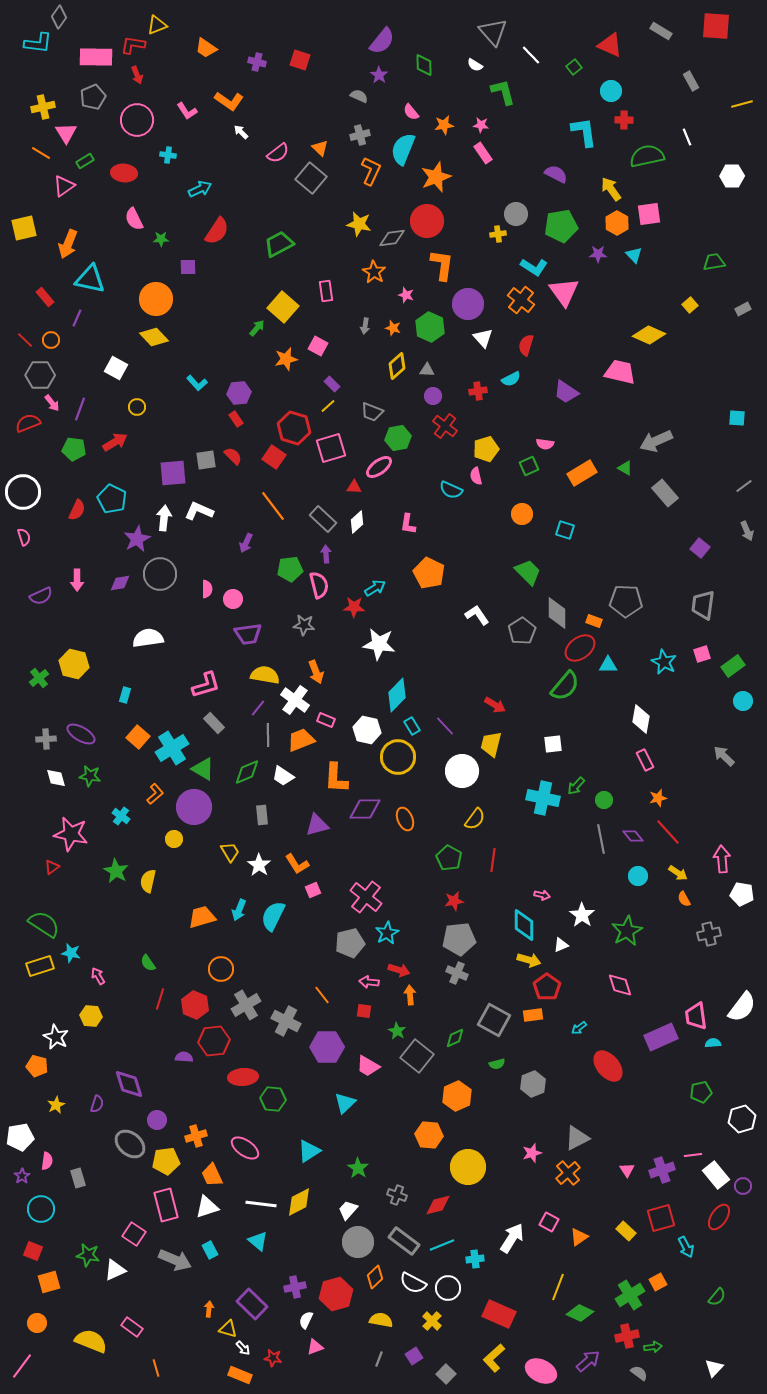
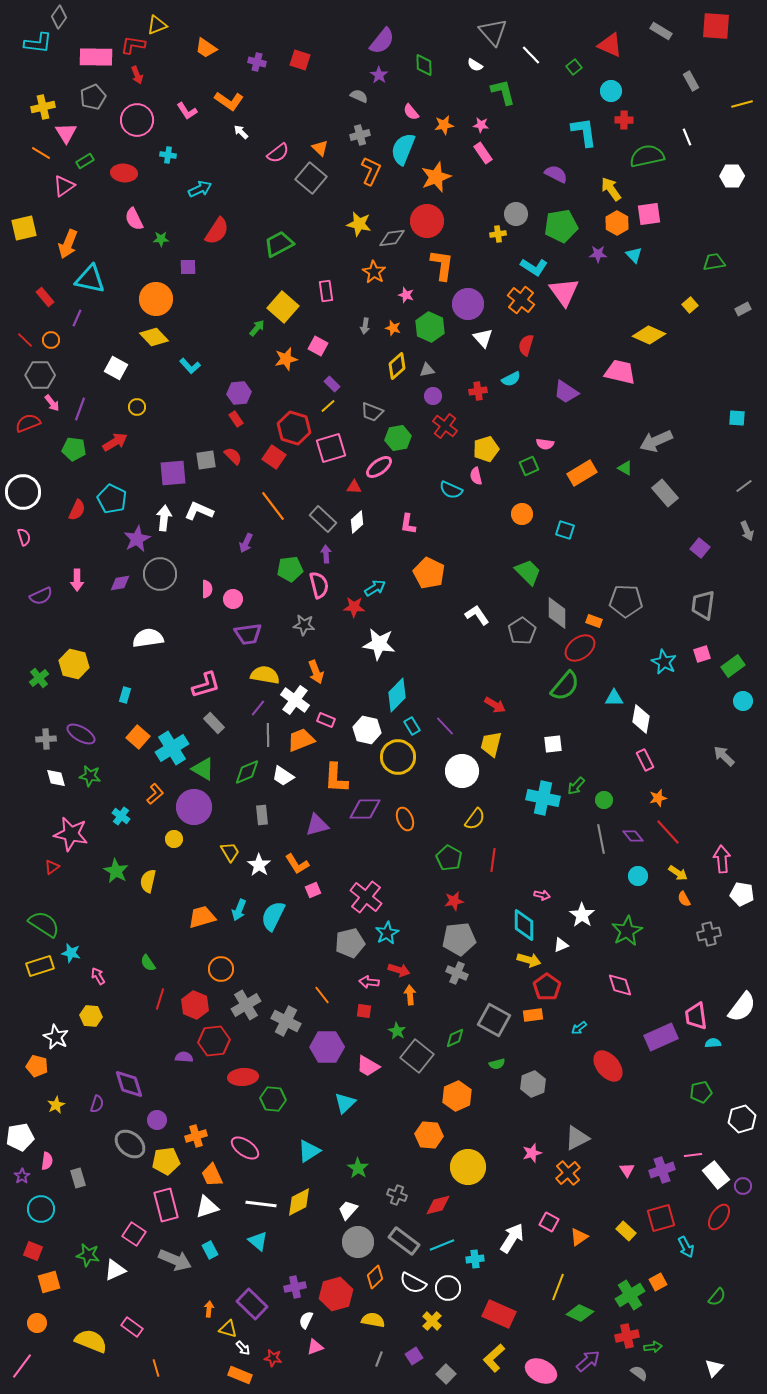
gray triangle at (427, 370): rotated 14 degrees counterclockwise
cyan L-shape at (197, 383): moved 7 px left, 17 px up
cyan triangle at (608, 665): moved 6 px right, 33 px down
yellow semicircle at (381, 1320): moved 8 px left
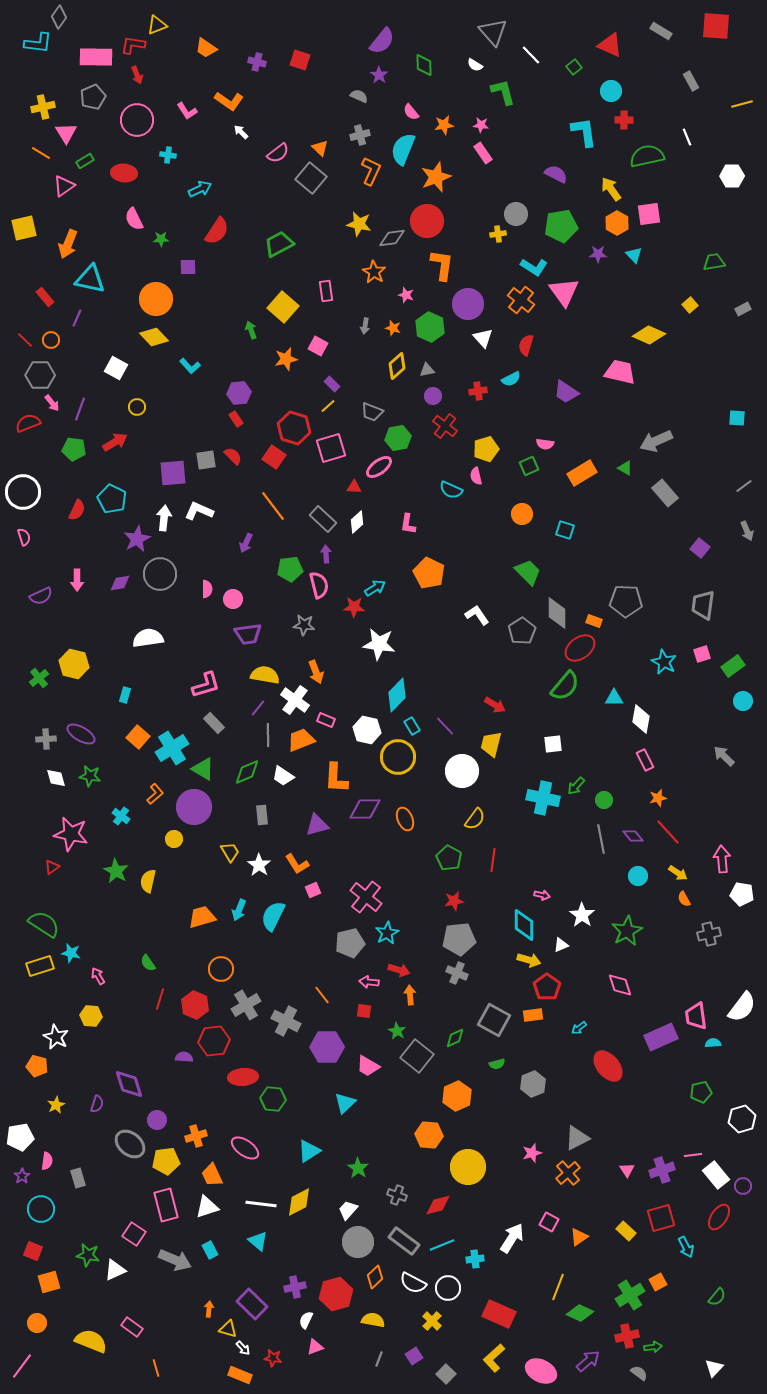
green arrow at (257, 328): moved 6 px left, 2 px down; rotated 60 degrees counterclockwise
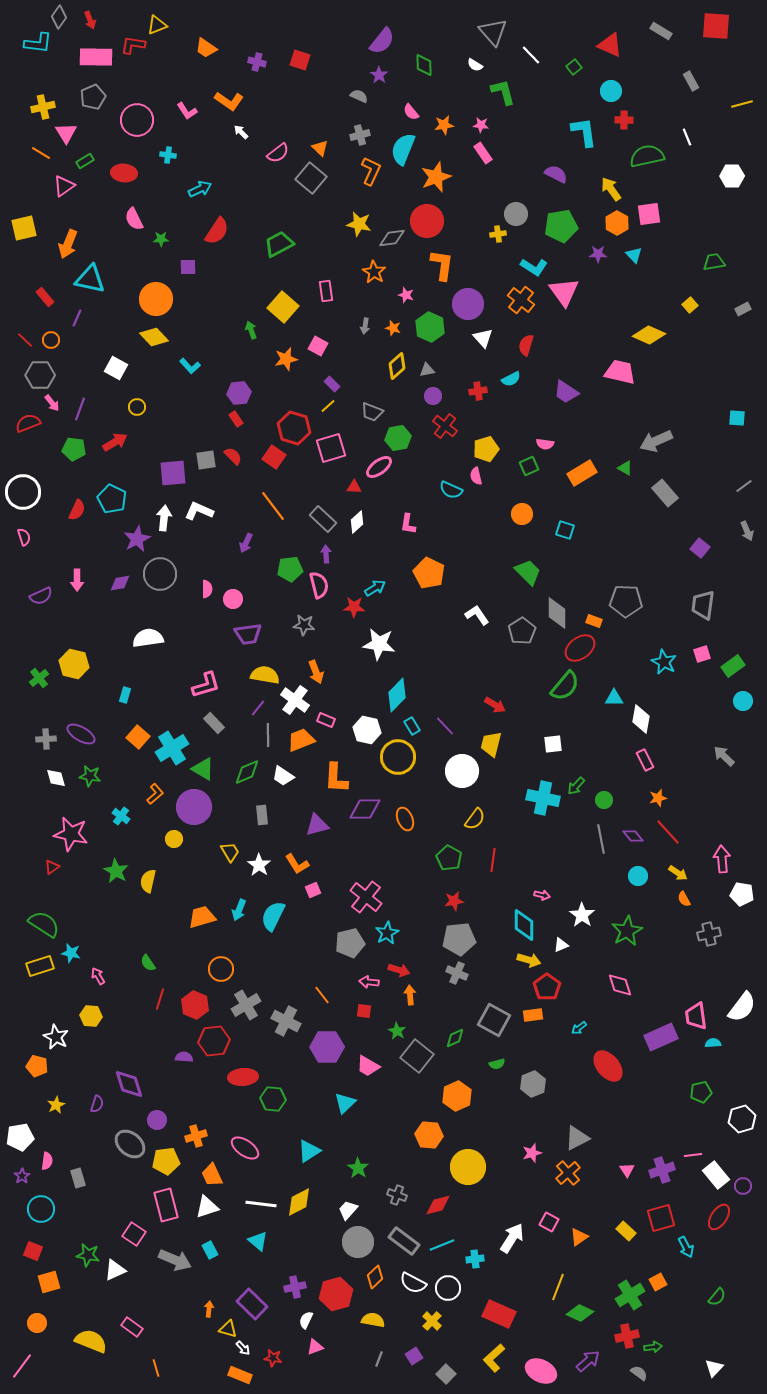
red arrow at (137, 75): moved 47 px left, 55 px up
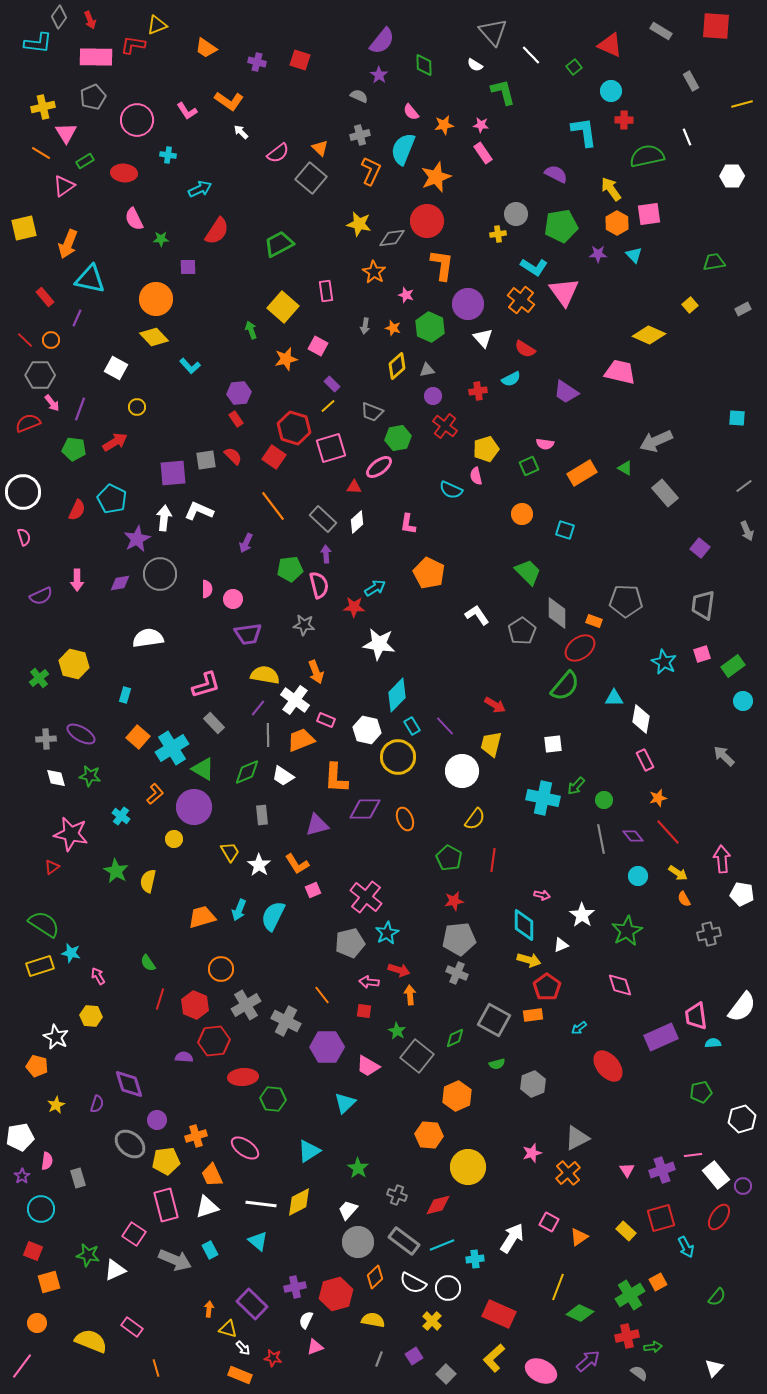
red semicircle at (526, 345): moved 1 px left, 4 px down; rotated 75 degrees counterclockwise
